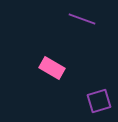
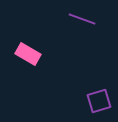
pink rectangle: moved 24 px left, 14 px up
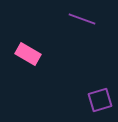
purple square: moved 1 px right, 1 px up
